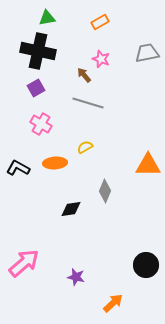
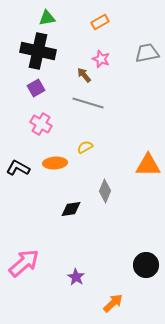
purple star: rotated 18 degrees clockwise
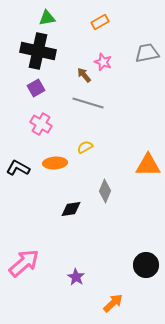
pink star: moved 2 px right, 3 px down
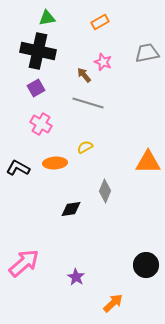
orange triangle: moved 3 px up
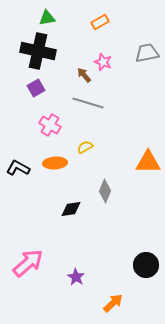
pink cross: moved 9 px right, 1 px down
pink arrow: moved 4 px right
